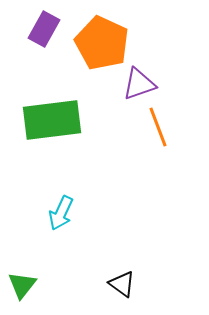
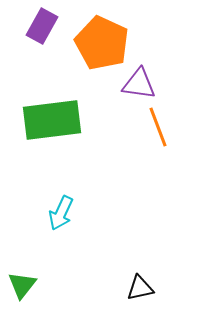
purple rectangle: moved 2 px left, 3 px up
purple triangle: rotated 27 degrees clockwise
black triangle: moved 18 px right, 4 px down; rotated 48 degrees counterclockwise
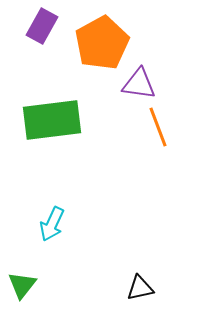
orange pentagon: rotated 18 degrees clockwise
cyan arrow: moved 9 px left, 11 px down
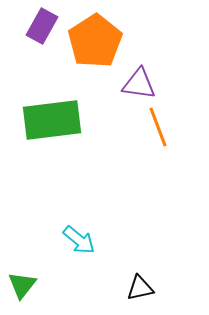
orange pentagon: moved 7 px left, 2 px up; rotated 4 degrees counterclockwise
cyan arrow: moved 27 px right, 16 px down; rotated 76 degrees counterclockwise
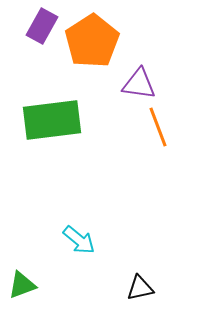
orange pentagon: moved 3 px left
green triangle: rotated 32 degrees clockwise
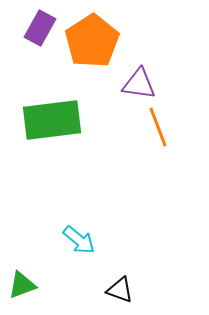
purple rectangle: moved 2 px left, 2 px down
black triangle: moved 20 px left, 2 px down; rotated 32 degrees clockwise
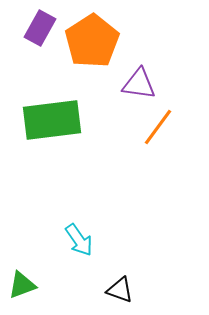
orange line: rotated 57 degrees clockwise
cyan arrow: rotated 16 degrees clockwise
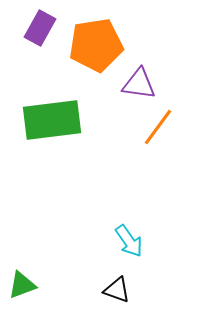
orange pentagon: moved 4 px right, 4 px down; rotated 24 degrees clockwise
cyan arrow: moved 50 px right, 1 px down
black triangle: moved 3 px left
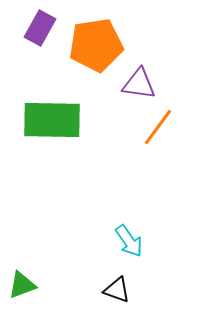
green rectangle: rotated 8 degrees clockwise
